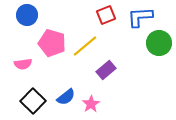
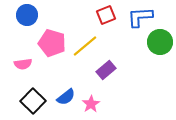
green circle: moved 1 px right, 1 px up
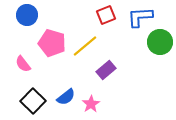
pink semicircle: rotated 60 degrees clockwise
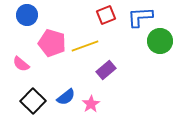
green circle: moved 1 px up
yellow line: rotated 20 degrees clockwise
pink semicircle: moved 2 px left; rotated 12 degrees counterclockwise
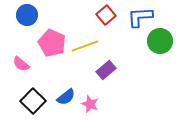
red square: rotated 18 degrees counterclockwise
pink pentagon: rotated 8 degrees clockwise
pink star: moved 1 px left; rotated 18 degrees counterclockwise
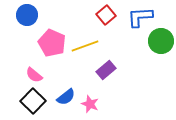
green circle: moved 1 px right
pink semicircle: moved 13 px right, 11 px down
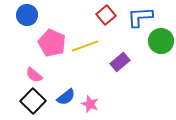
purple rectangle: moved 14 px right, 8 px up
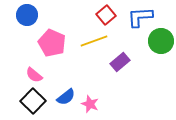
yellow line: moved 9 px right, 5 px up
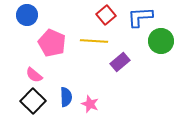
yellow line: rotated 24 degrees clockwise
blue semicircle: rotated 54 degrees counterclockwise
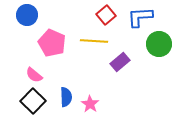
green circle: moved 2 px left, 3 px down
pink star: rotated 12 degrees clockwise
